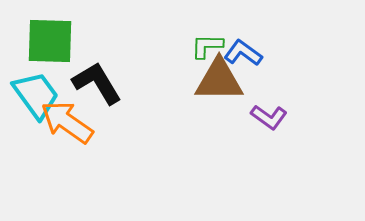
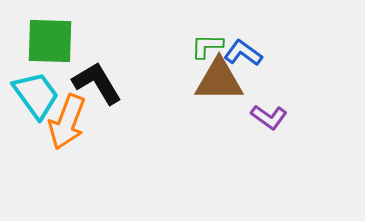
orange arrow: rotated 104 degrees counterclockwise
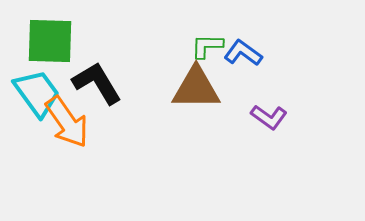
brown triangle: moved 23 px left, 8 px down
cyan trapezoid: moved 1 px right, 2 px up
orange arrow: rotated 56 degrees counterclockwise
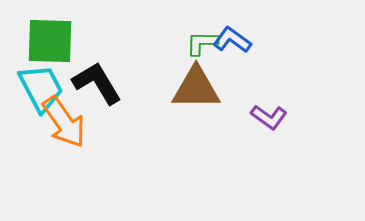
green L-shape: moved 5 px left, 3 px up
blue L-shape: moved 11 px left, 13 px up
cyan trapezoid: moved 4 px right, 5 px up; rotated 8 degrees clockwise
orange arrow: moved 3 px left
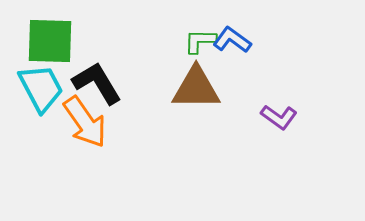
green L-shape: moved 2 px left, 2 px up
purple L-shape: moved 10 px right
orange arrow: moved 21 px right
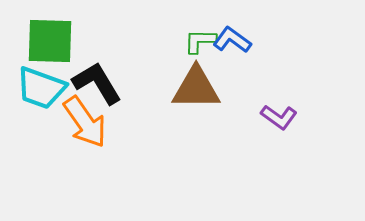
cyan trapezoid: rotated 138 degrees clockwise
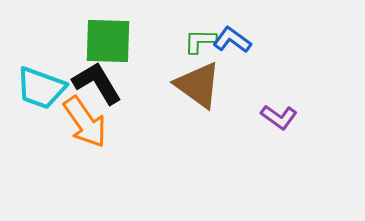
green square: moved 58 px right
brown triangle: moved 2 px right, 3 px up; rotated 36 degrees clockwise
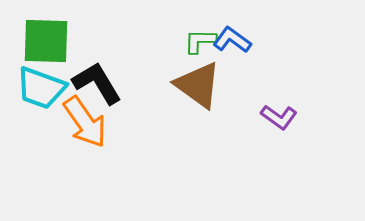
green square: moved 62 px left
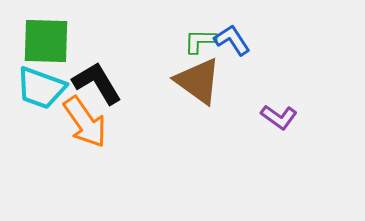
blue L-shape: rotated 21 degrees clockwise
brown triangle: moved 4 px up
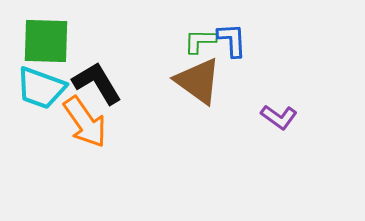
blue L-shape: rotated 30 degrees clockwise
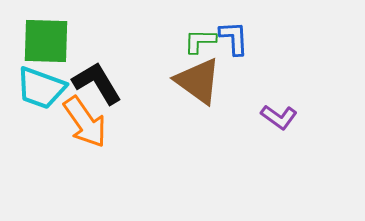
blue L-shape: moved 2 px right, 2 px up
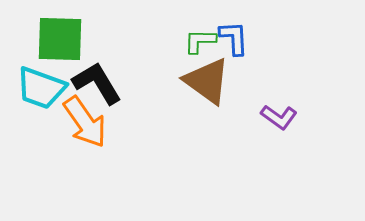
green square: moved 14 px right, 2 px up
brown triangle: moved 9 px right
